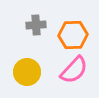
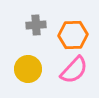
yellow circle: moved 1 px right, 3 px up
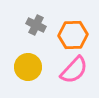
gray cross: rotated 30 degrees clockwise
yellow circle: moved 2 px up
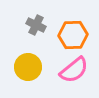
pink semicircle: rotated 8 degrees clockwise
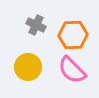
pink semicircle: moved 2 px left; rotated 84 degrees clockwise
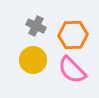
gray cross: moved 1 px down
yellow circle: moved 5 px right, 7 px up
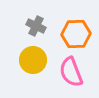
orange hexagon: moved 3 px right, 1 px up
pink semicircle: moved 1 px left, 2 px down; rotated 24 degrees clockwise
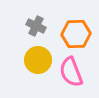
yellow circle: moved 5 px right
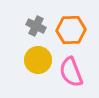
orange hexagon: moved 5 px left, 4 px up
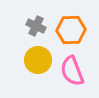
pink semicircle: moved 1 px right, 1 px up
